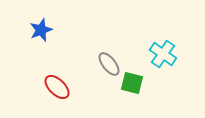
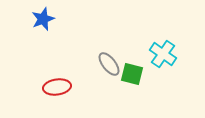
blue star: moved 2 px right, 11 px up
green square: moved 9 px up
red ellipse: rotated 52 degrees counterclockwise
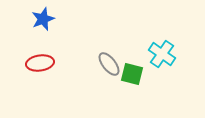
cyan cross: moved 1 px left
red ellipse: moved 17 px left, 24 px up
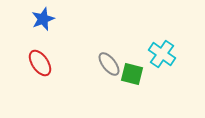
red ellipse: rotated 64 degrees clockwise
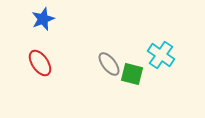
cyan cross: moved 1 px left, 1 px down
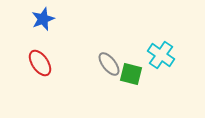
green square: moved 1 px left
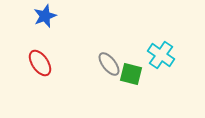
blue star: moved 2 px right, 3 px up
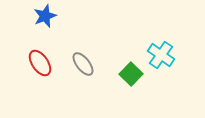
gray ellipse: moved 26 px left
green square: rotated 30 degrees clockwise
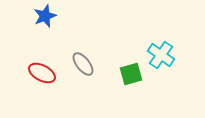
red ellipse: moved 2 px right, 10 px down; rotated 28 degrees counterclockwise
green square: rotated 30 degrees clockwise
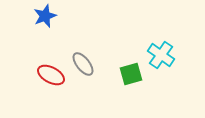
red ellipse: moved 9 px right, 2 px down
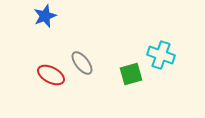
cyan cross: rotated 16 degrees counterclockwise
gray ellipse: moved 1 px left, 1 px up
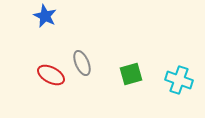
blue star: rotated 25 degrees counterclockwise
cyan cross: moved 18 px right, 25 px down
gray ellipse: rotated 15 degrees clockwise
